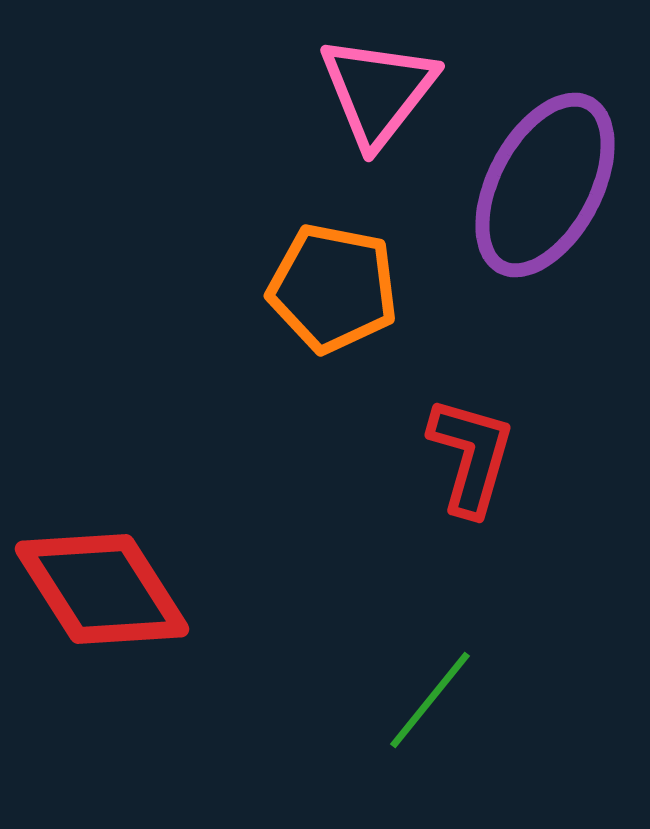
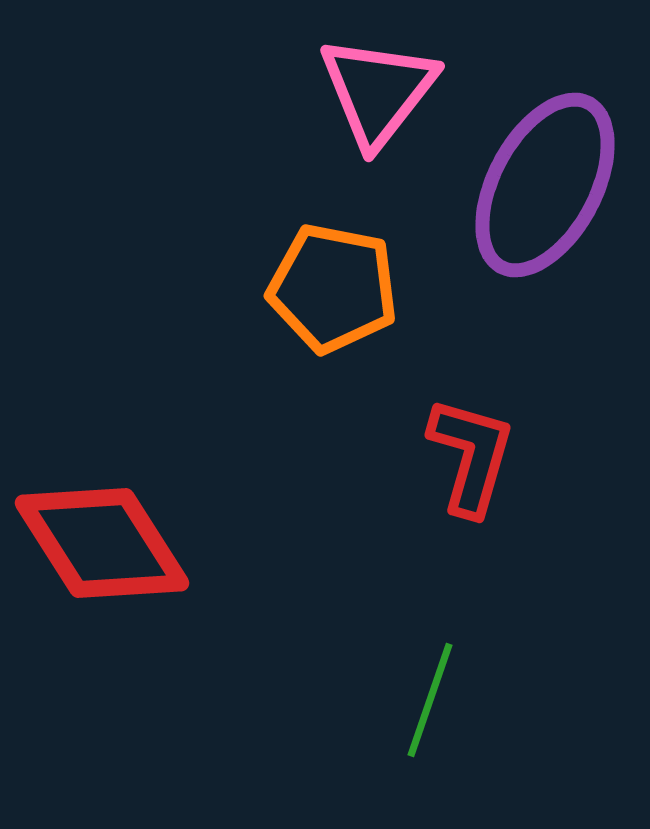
red diamond: moved 46 px up
green line: rotated 20 degrees counterclockwise
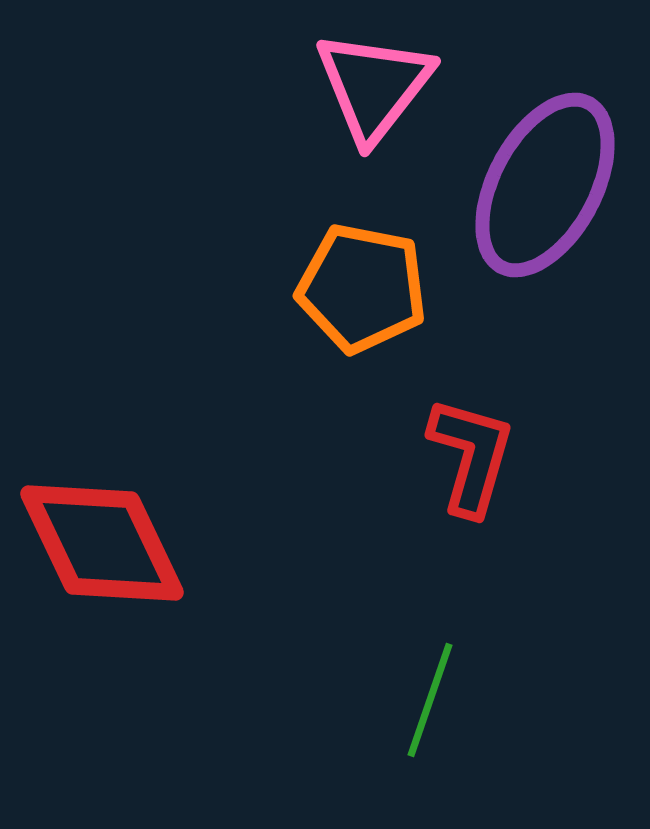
pink triangle: moved 4 px left, 5 px up
orange pentagon: moved 29 px right
red diamond: rotated 7 degrees clockwise
